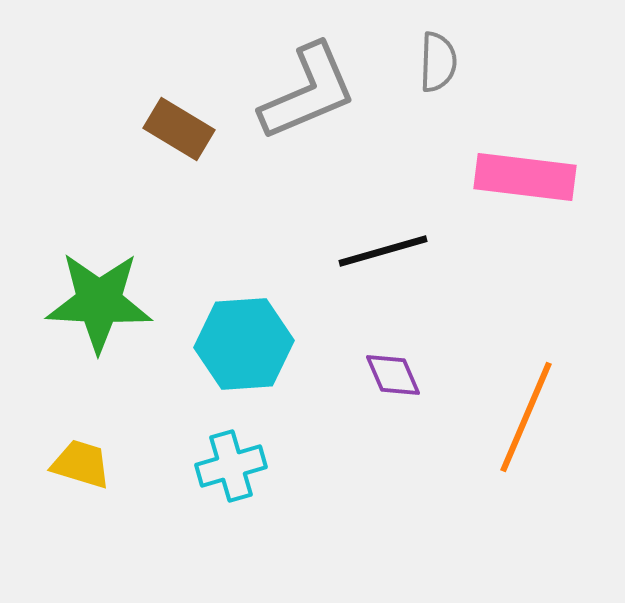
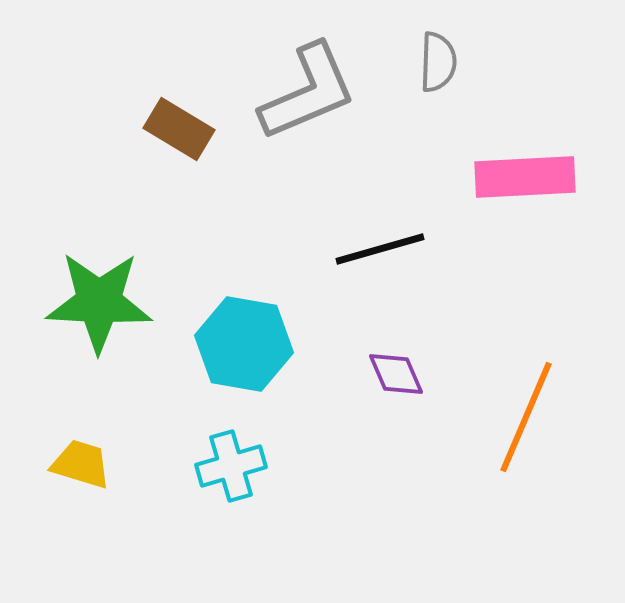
pink rectangle: rotated 10 degrees counterclockwise
black line: moved 3 px left, 2 px up
cyan hexagon: rotated 14 degrees clockwise
purple diamond: moved 3 px right, 1 px up
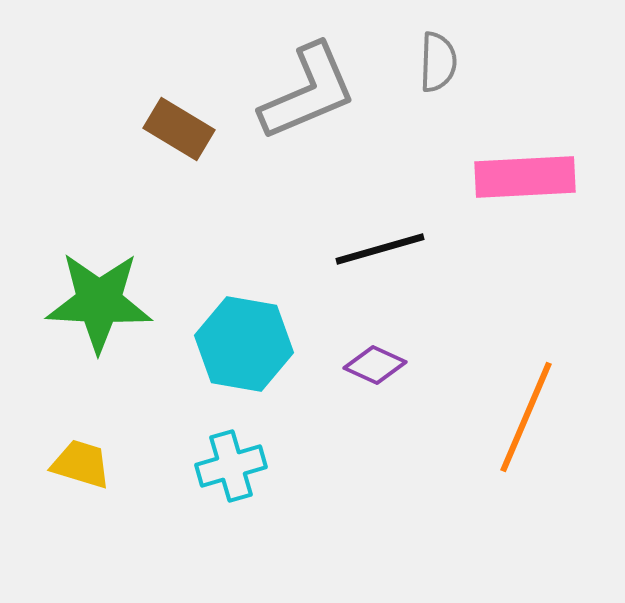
purple diamond: moved 21 px left, 9 px up; rotated 42 degrees counterclockwise
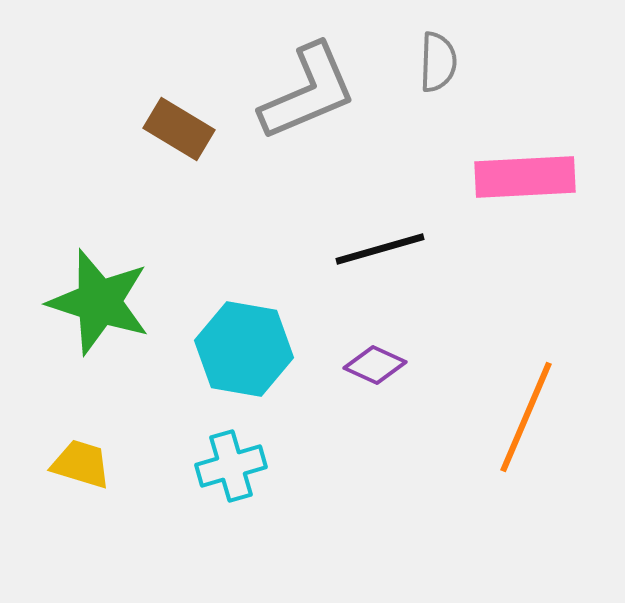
green star: rotated 15 degrees clockwise
cyan hexagon: moved 5 px down
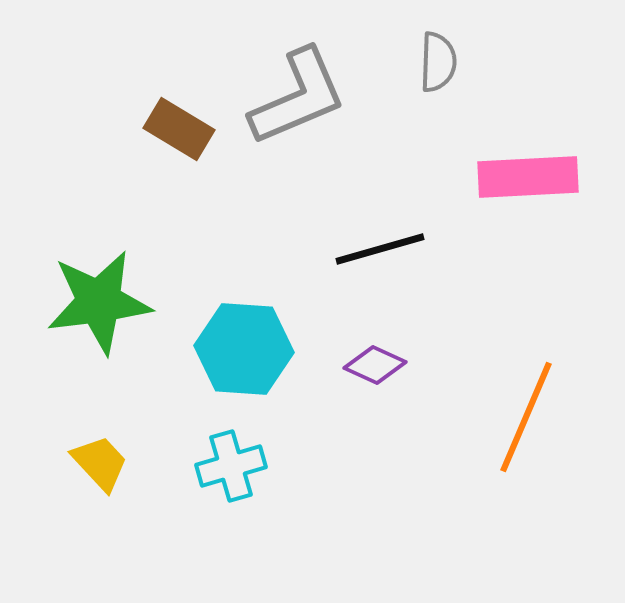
gray L-shape: moved 10 px left, 5 px down
pink rectangle: moved 3 px right
green star: rotated 25 degrees counterclockwise
cyan hexagon: rotated 6 degrees counterclockwise
yellow trapezoid: moved 19 px right, 1 px up; rotated 30 degrees clockwise
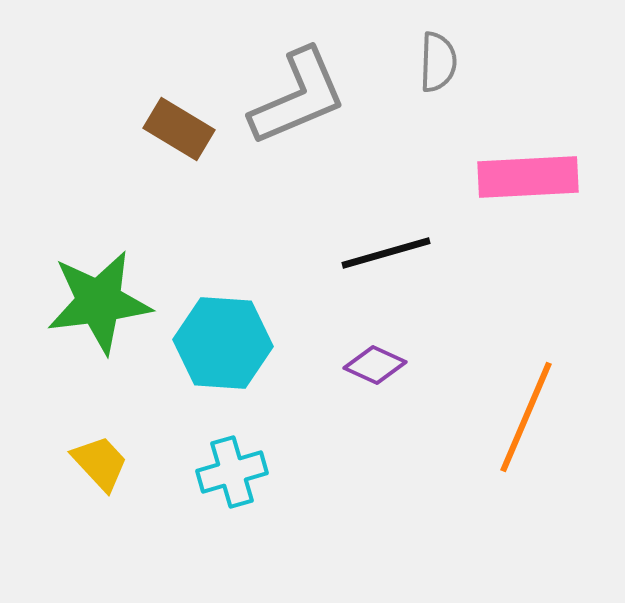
black line: moved 6 px right, 4 px down
cyan hexagon: moved 21 px left, 6 px up
cyan cross: moved 1 px right, 6 px down
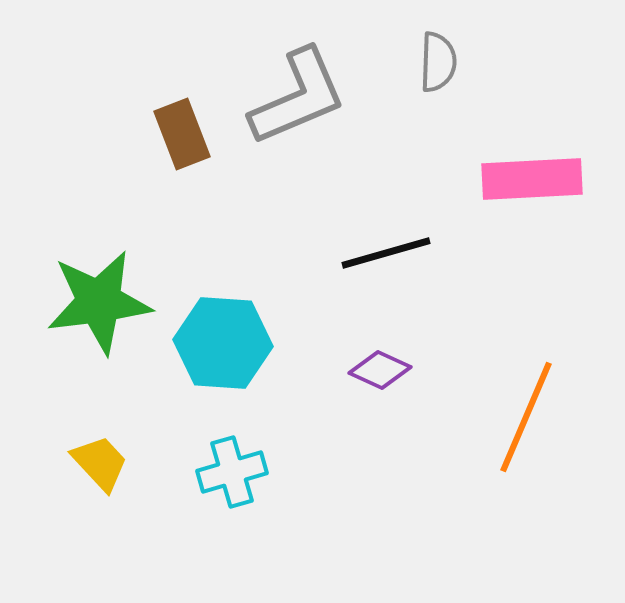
brown rectangle: moved 3 px right, 5 px down; rotated 38 degrees clockwise
pink rectangle: moved 4 px right, 2 px down
purple diamond: moved 5 px right, 5 px down
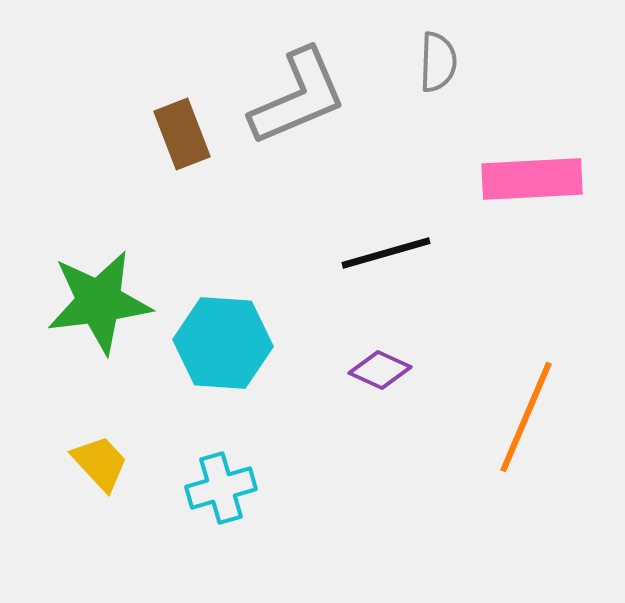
cyan cross: moved 11 px left, 16 px down
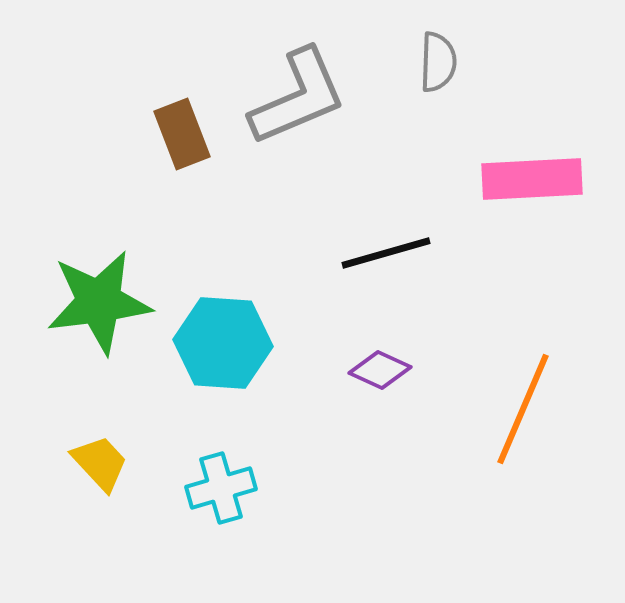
orange line: moved 3 px left, 8 px up
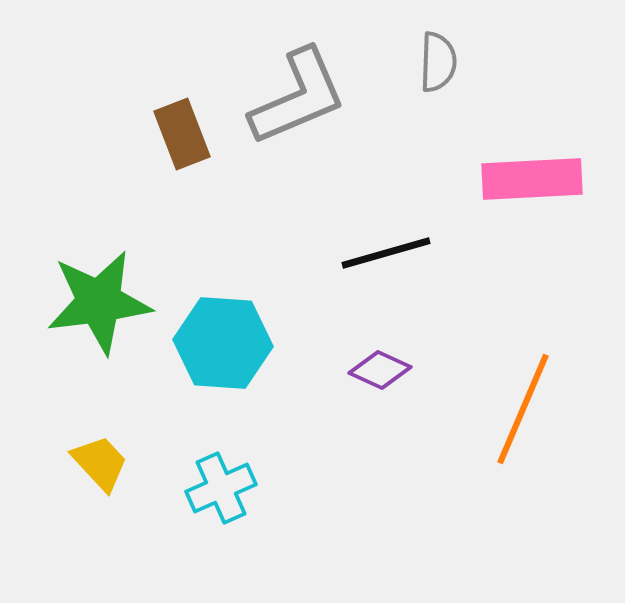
cyan cross: rotated 8 degrees counterclockwise
